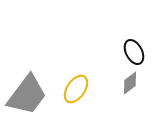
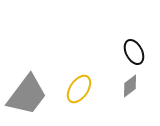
gray diamond: moved 3 px down
yellow ellipse: moved 3 px right
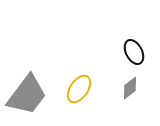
gray diamond: moved 2 px down
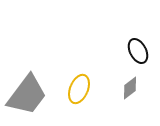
black ellipse: moved 4 px right, 1 px up
yellow ellipse: rotated 12 degrees counterclockwise
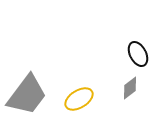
black ellipse: moved 3 px down
yellow ellipse: moved 10 px down; rotated 36 degrees clockwise
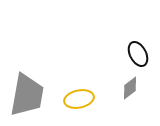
gray trapezoid: rotated 27 degrees counterclockwise
yellow ellipse: rotated 20 degrees clockwise
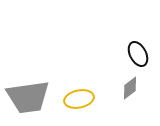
gray trapezoid: moved 1 px right, 2 px down; rotated 72 degrees clockwise
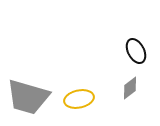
black ellipse: moved 2 px left, 3 px up
gray trapezoid: rotated 24 degrees clockwise
